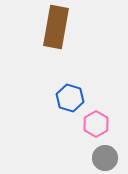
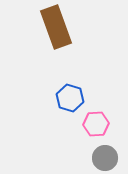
brown rectangle: rotated 30 degrees counterclockwise
pink hexagon: rotated 25 degrees clockwise
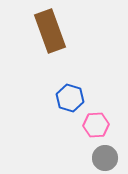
brown rectangle: moved 6 px left, 4 px down
pink hexagon: moved 1 px down
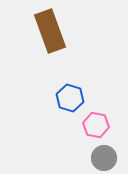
pink hexagon: rotated 15 degrees clockwise
gray circle: moved 1 px left
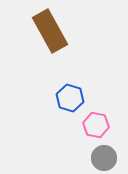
brown rectangle: rotated 9 degrees counterclockwise
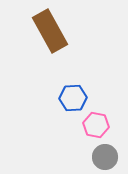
blue hexagon: moved 3 px right; rotated 20 degrees counterclockwise
gray circle: moved 1 px right, 1 px up
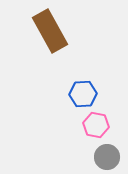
blue hexagon: moved 10 px right, 4 px up
gray circle: moved 2 px right
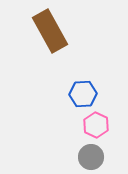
pink hexagon: rotated 15 degrees clockwise
gray circle: moved 16 px left
